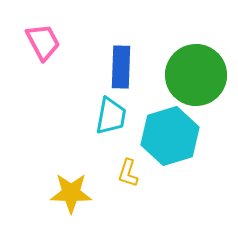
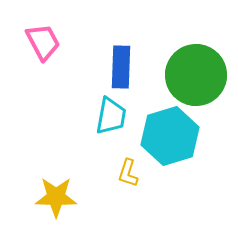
yellow star: moved 15 px left, 4 px down
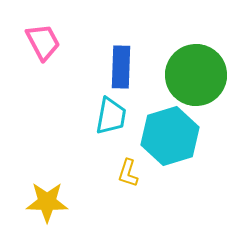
yellow star: moved 9 px left, 5 px down
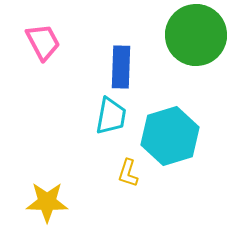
green circle: moved 40 px up
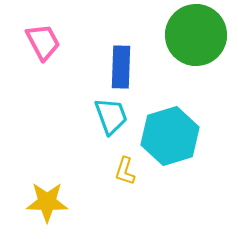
cyan trapezoid: rotated 30 degrees counterclockwise
yellow L-shape: moved 3 px left, 2 px up
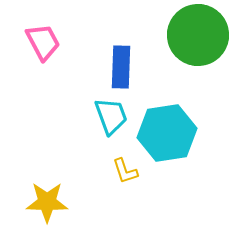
green circle: moved 2 px right
cyan hexagon: moved 3 px left, 3 px up; rotated 8 degrees clockwise
yellow L-shape: rotated 36 degrees counterclockwise
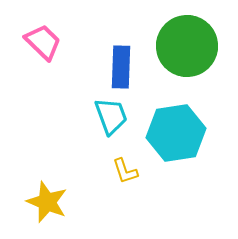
green circle: moved 11 px left, 11 px down
pink trapezoid: rotated 18 degrees counterclockwise
cyan hexagon: moved 9 px right
yellow star: rotated 21 degrees clockwise
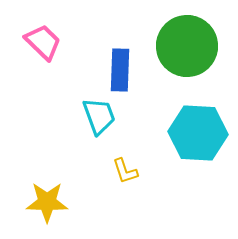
blue rectangle: moved 1 px left, 3 px down
cyan trapezoid: moved 12 px left
cyan hexagon: moved 22 px right; rotated 12 degrees clockwise
yellow star: rotated 21 degrees counterclockwise
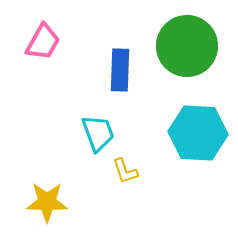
pink trapezoid: rotated 75 degrees clockwise
cyan trapezoid: moved 1 px left, 17 px down
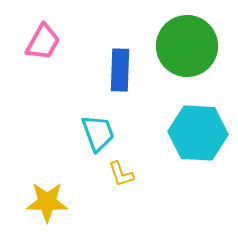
yellow L-shape: moved 4 px left, 3 px down
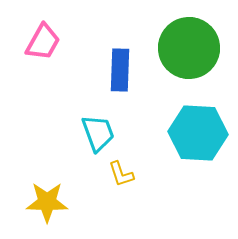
green circle: moved 2 px right, 2 px down
